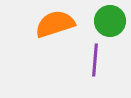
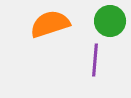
orange semicircle: moved 5 px left
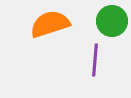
green circle: moved 2 px right
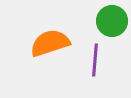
orange semicircle: moved 19 px down
